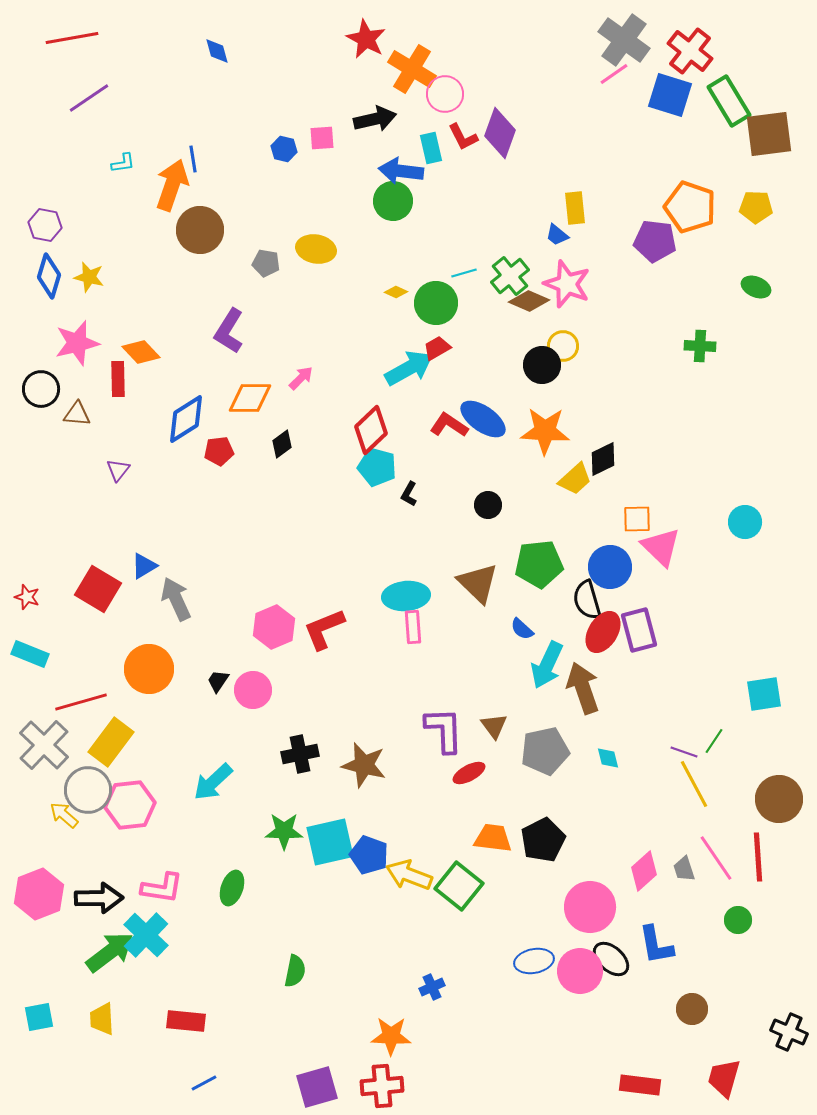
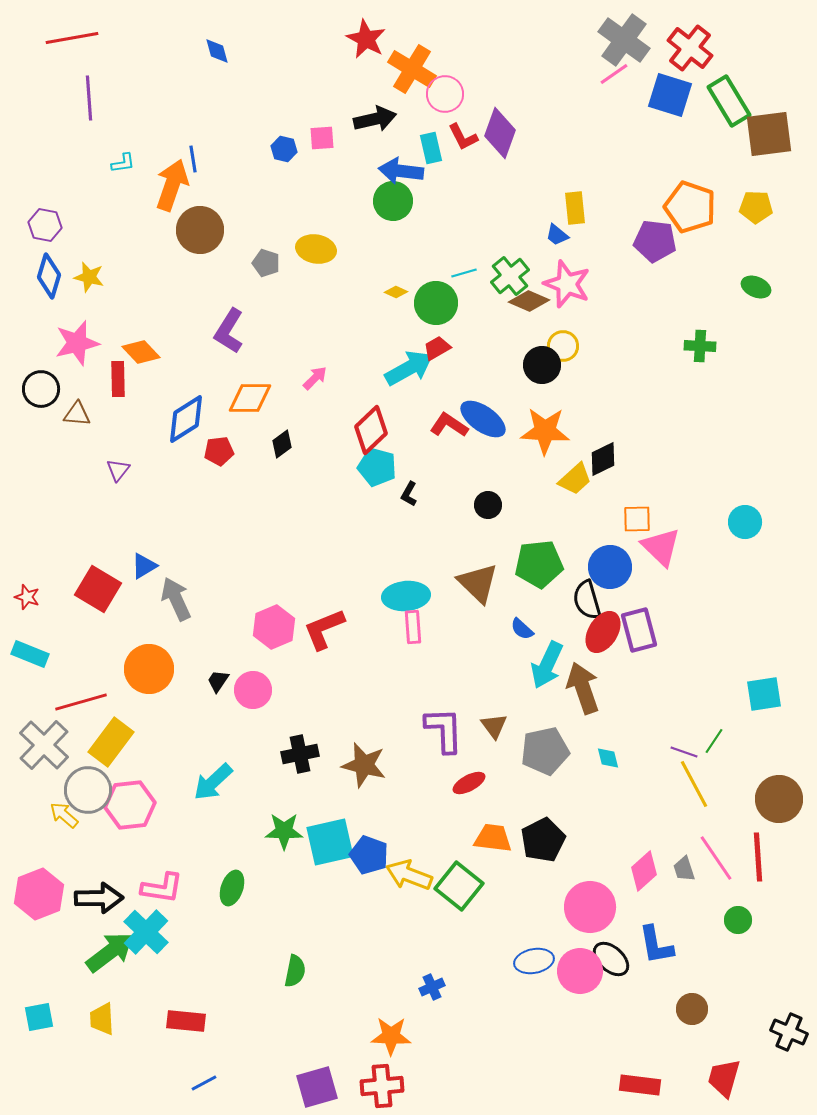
red cross at (690, 51): moved 3 px up
purple line at (89, 98): rotated 60 degrees counterclockwise
gray pentagon at (266, 263): rotated 8 degrees clockwise
pink arrow at (301, 378): moved 14 px right
red ellipse at (469, 773): moved 10 px down
cyan cross at (146, 935): moved 3 px up
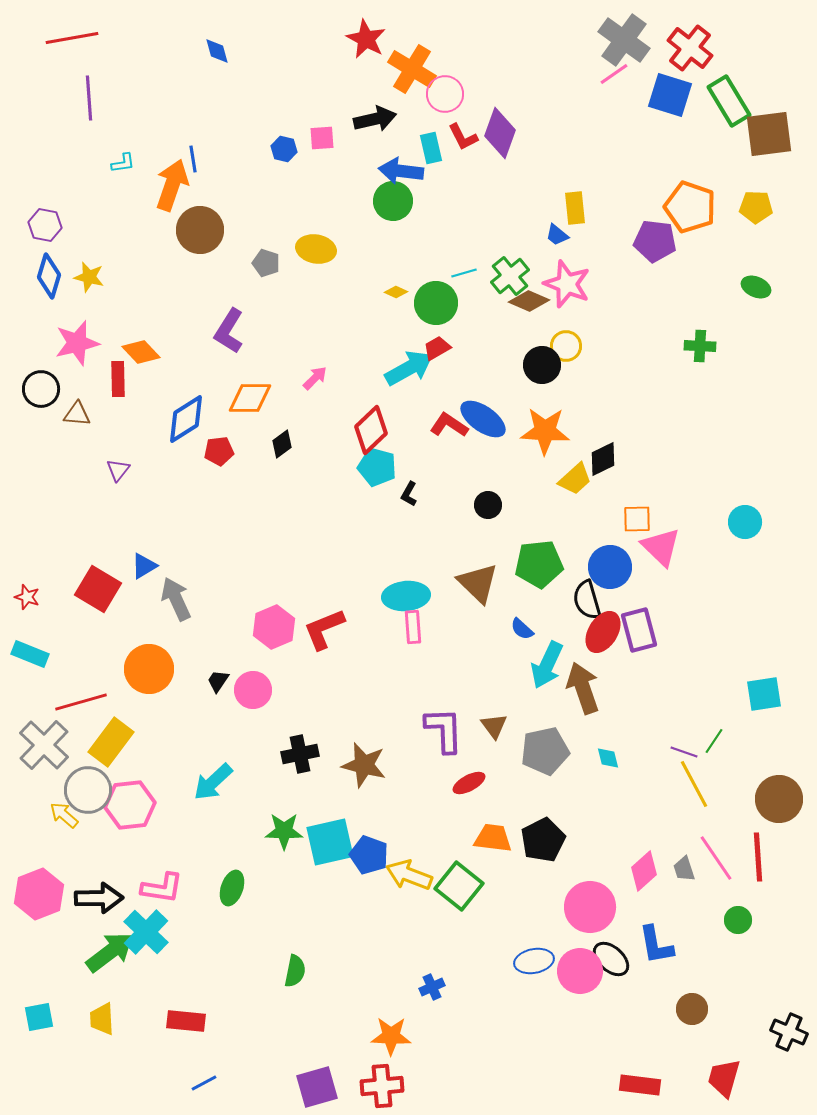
yellow circle at (563, 346): moved 3 px right
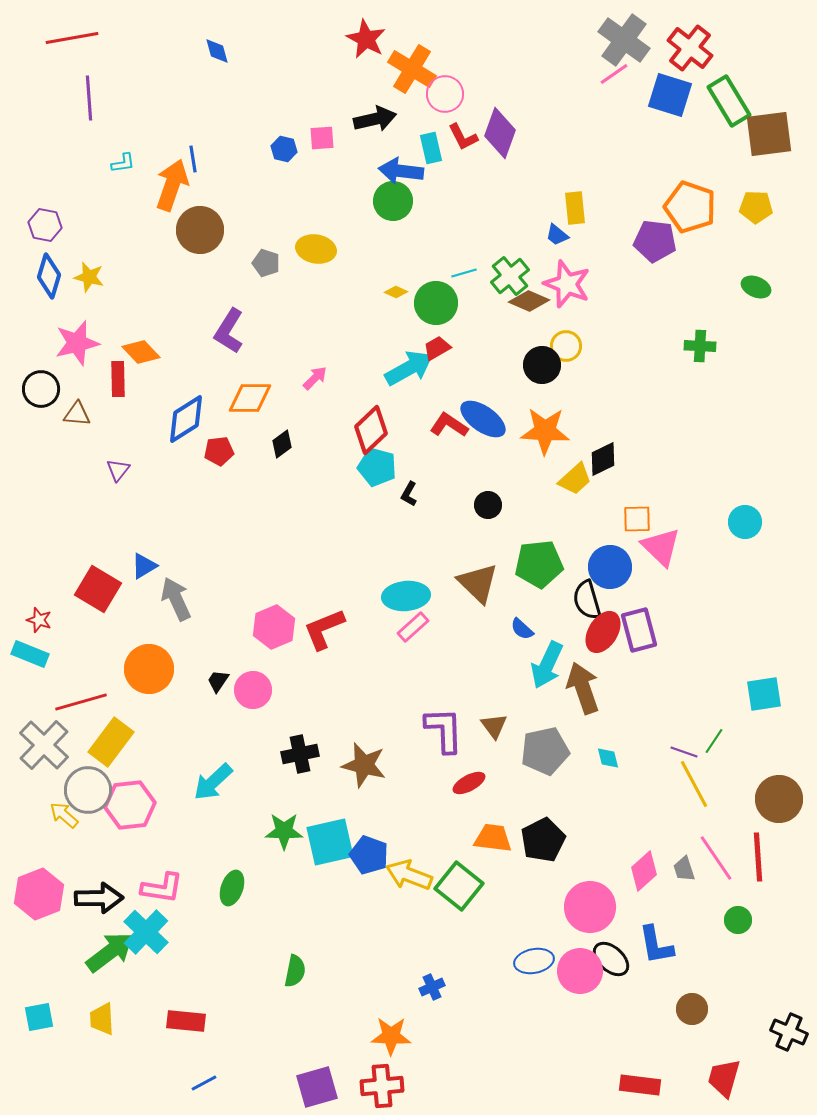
red star at (27, 597): moved 12 px right, 23 px down
pink rectangle at (413, 627): rotated 52 degrees clockwise
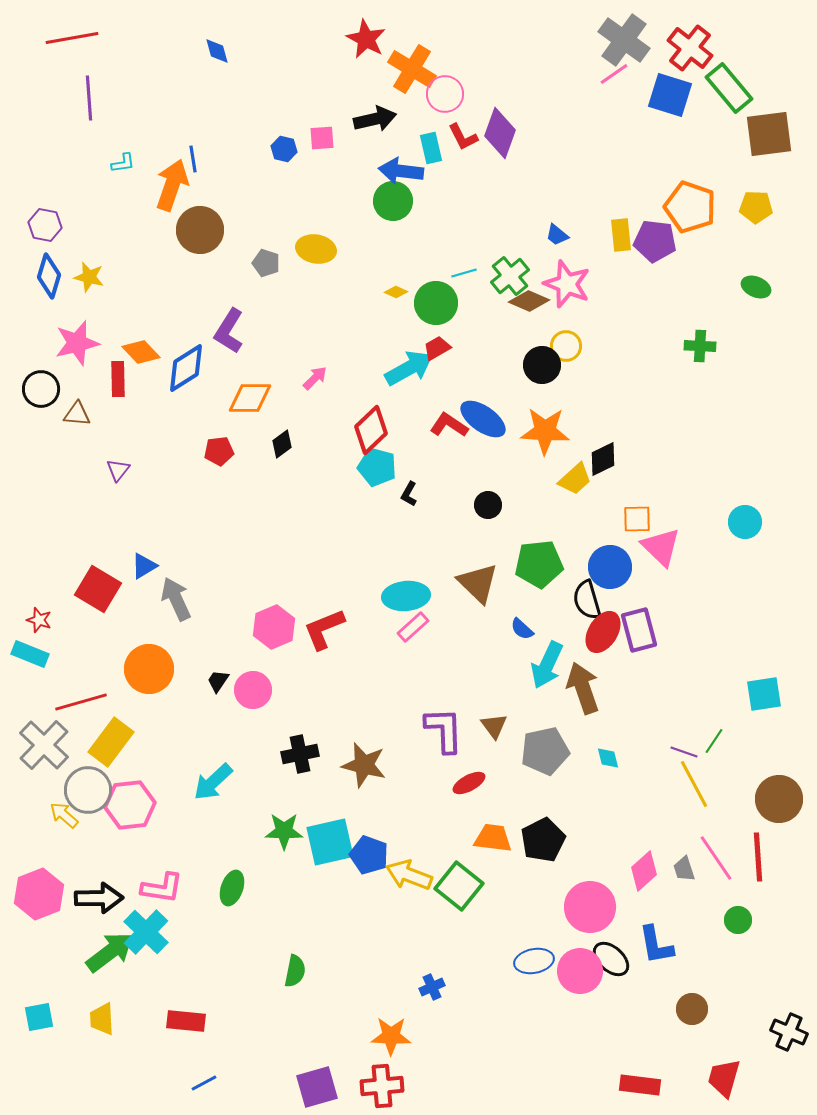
green rectangle at (729, 101): moved 13 px up; rotated 9 degrees counterclockwise
yellow rectangle at (575, 208): moved 46 px right, 27 px down
blue diamond at (186, 419): moved 51 px up
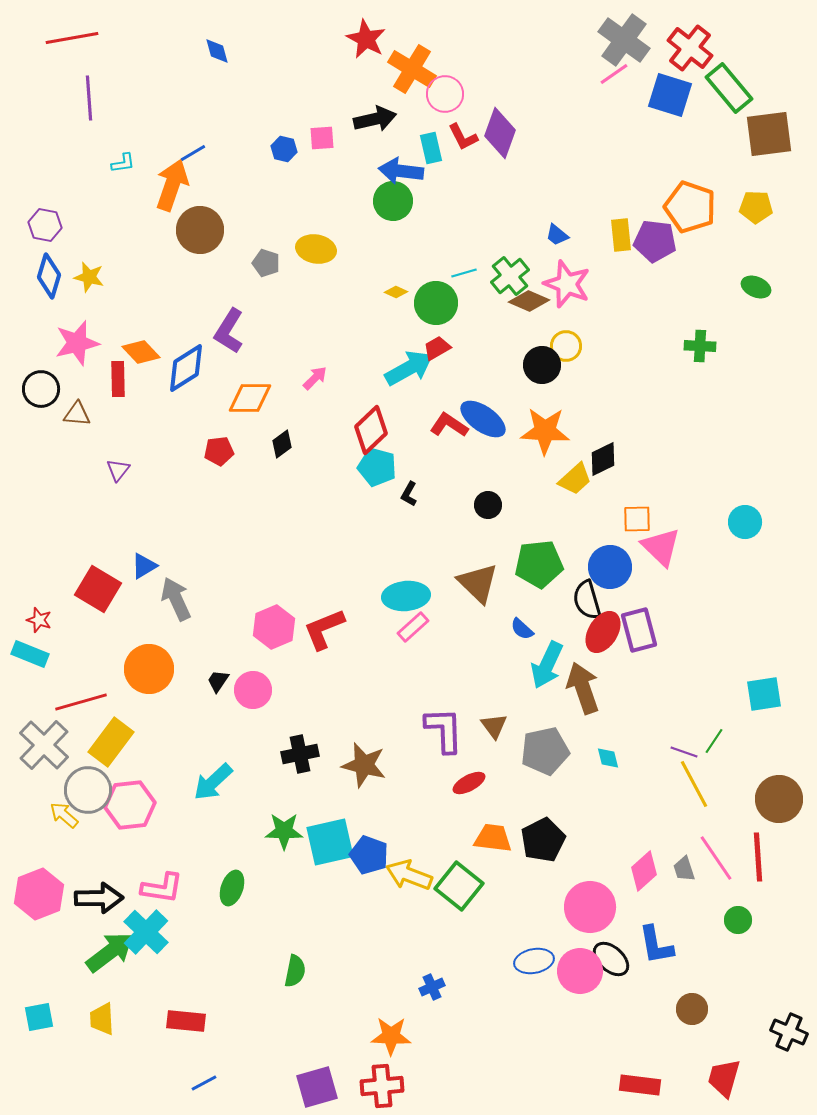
blue line at (193, 159): moved 6 px up; rotated 68 degrees clockwise
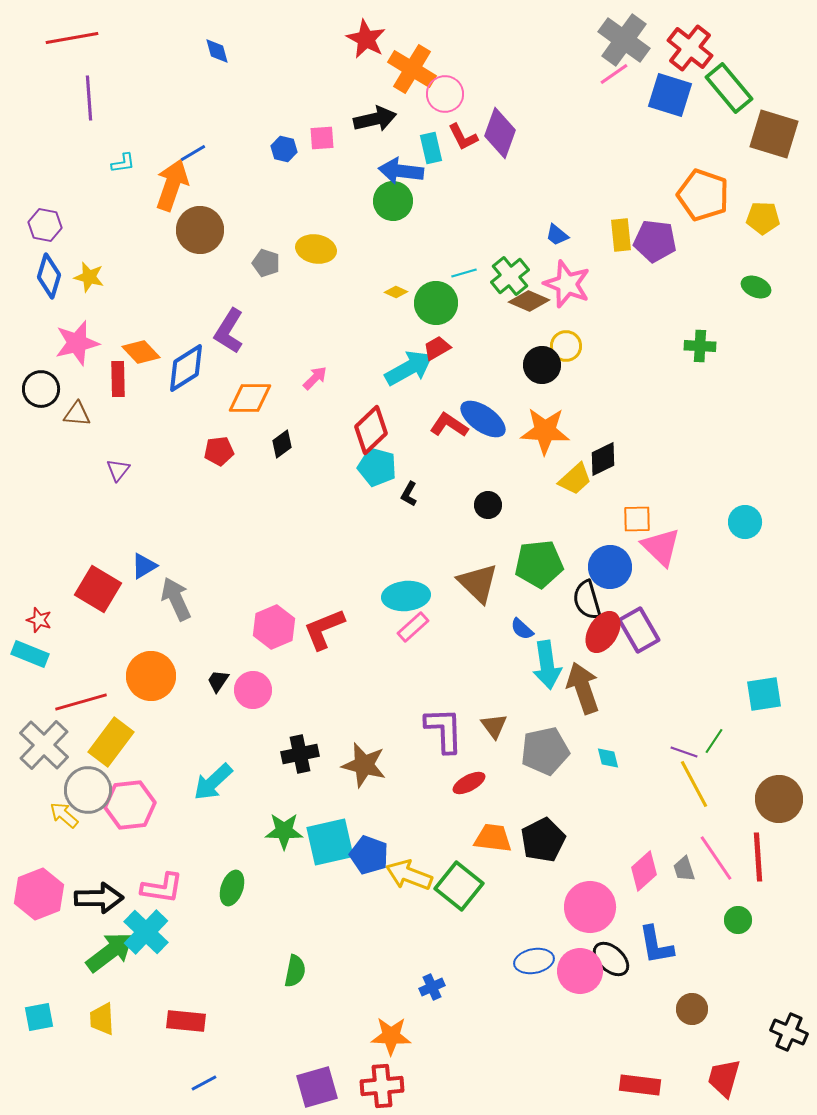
brown square at (769, 134): moved 5 px right; rotated 24 degrees clockwise
orange pentagon at (690, 207): moved 13 px right, 12 px up
yellow pentagon at (756, 207): moved 7 px right, 11 px down
purple rectangle at (639, 630): rotated 15 degrees counterclockwise
cyan arrow at (547, 665): rotated 33 degrees counterclockwise
orange circle at (149, 669): moved 2 px right, 7 px down
